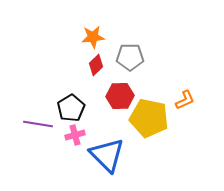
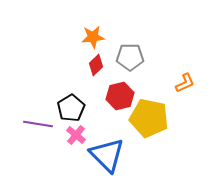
red hexagon: rotated 12 degrees counterclockwise
orange L-shape: moved 17 px up
pink cross: moved 1 px right; rotated 36 degrees counterclockwise
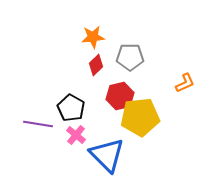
black pentagon: rotated 12 degrees counterclockwise
yellow pentagon: moved 9 px left, 1 px up; rotated 18 degrees counterclockwise
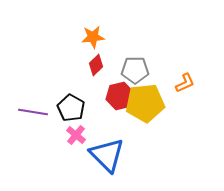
gray pentagon: moved 5 px right, 13 px down
yellow pentagon: moved 5 px right, 14 px up
purple line: moved 5 px left, 12 px up
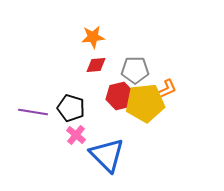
red diamond: rotated 40 degrees clockwise
orange L-shape: moved 18 px left, 6 px down
black pentagon: rotated 12 degrees counterclockwise
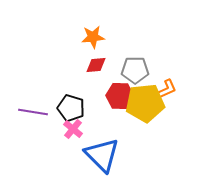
red hexagon: rotated 16 degrees clockwise
pink cross: moved 3 px left, 6 px up
blue triangle: moved 5 px left
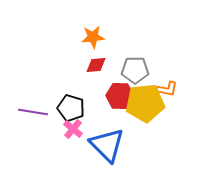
orange L-shape: rotated 35 degrees clockwise
blue triangle: moved 5 px right, 10 px up
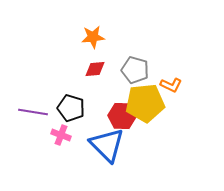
red diamond: moved 1 px left, 4 px down
gray pentagon: rotated 16 degrees clockwise
orange L-shape: moved 4 px right, 4 px up; rotated 15 degrees clockwise
red hexagon: moved 2 px right, 20 px down
pink cross: moved 12 px left, 6 px down; rotated 18 degrees counterclockwise
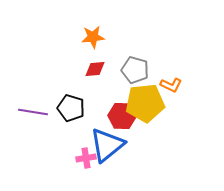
pink cross: moved 25 px right, 23 px down; rotated 30 degrees counterclockwise
blue triangle: rotated 36 degrees clockwise
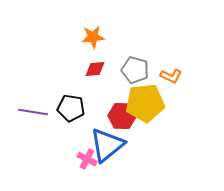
orange L-shape: moved 9 px up
black pentagon: rotated 8 degrees counterclockwise
pink cross: moved 1 px right, 1 px down; rotated 36 degrees clockwise
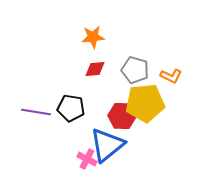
purple line: moved 3 px right
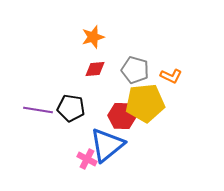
orange star: rotated 10 degrees counterclockwise
purple line: moved 2 px right, 2 px up
